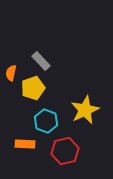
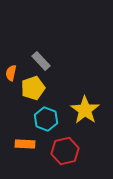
yellow star: rotated 12 degrees counterclockwise
cyan hexagon: moved 2 px up
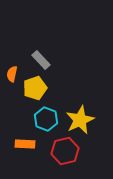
gray rectangle: moved 1 px up
orange semicircle: moved 1 px right, 1 px down
yellow pentagon: moved 2 px right
yellow star: moved 5 px left, 10 px down; rotated 12 degrees clockwise
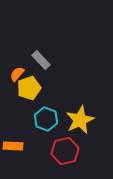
orange semicircle: moved 5 px right; rotated 28 degrees clockwise
yellow pentagon: moved 6 px left
orange rectangle: moved 12 px left, 2 px down
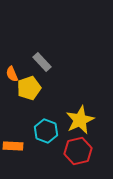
gray rectangle: moved 1 px right, 2 px down
orange semicircle: moved 5 px left; rotated 63 degrees counterclockwise
cyan hexagon: moved 12 px down
red hexagon: moved 13 px right
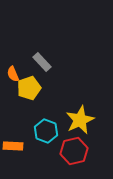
orange semicircle: moved 1 px right
red hexagon: moved 4 px left
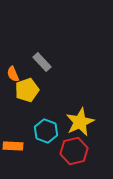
yellow pentagon: moved 2 px left, 2 px down
yellow star: moved 2 px down
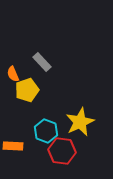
red hexagon: moved 12 px left; rotated 20 degrees clockwise
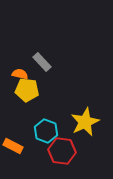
orange semicircle: moved 7 px right; rotated 126 degrees clockwise
yellow pentagon: rotated 25 degrees clockwise
yellow star: moved 5 px right
orange rectangle: rotated 24 degrees clockwise
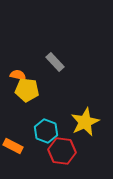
gray rectangle: moved 13 px right
orange semicircle: moved 2 px left, 1 px down
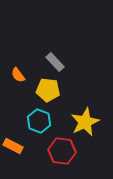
orange semicircle: rotated 140 degrees counterclockwise
yellow pentagon: moved 21 px right
cyan hexagon: moved 7 px left, 10 px up
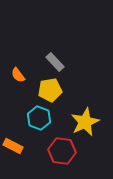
yellow pentagon: moved 2 px right; rotated 15 degrees counterclockwise
cyan hexagon: moved 3 px up
